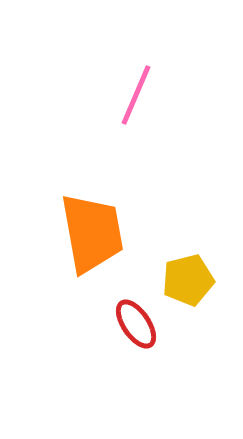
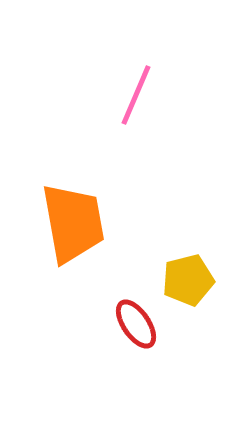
orange trapezoid: moved 19 px left, 10 px up
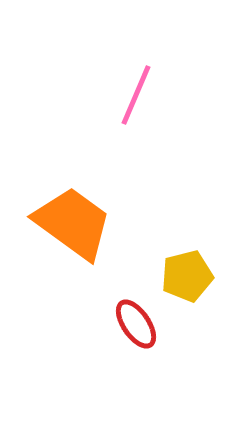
orange trapezoid: rotated 44 degrees counterclockwise
yellow pentagon: moved 1 px left, 4 px up
